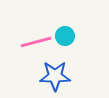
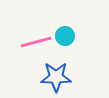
blue star: moved 1 px right, 1 px down
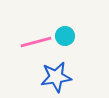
blue star: rotated 8 degrees counterclockwise
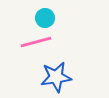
cyan circle: moved 20 px left, 18 px up
